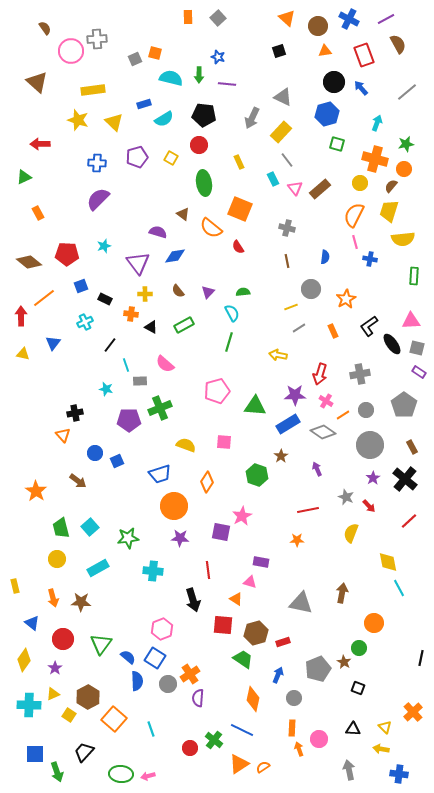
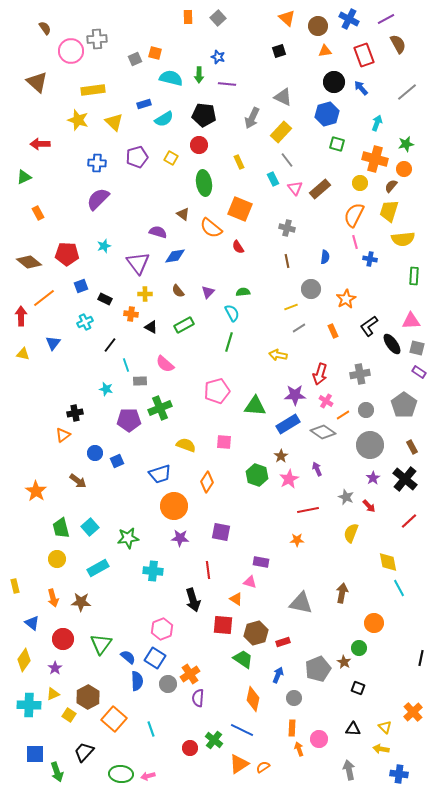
orange triangle at (63, 435): rotated 35 degrees clockwise
pink star at (242, 516): moved 47 px right, 37 px up
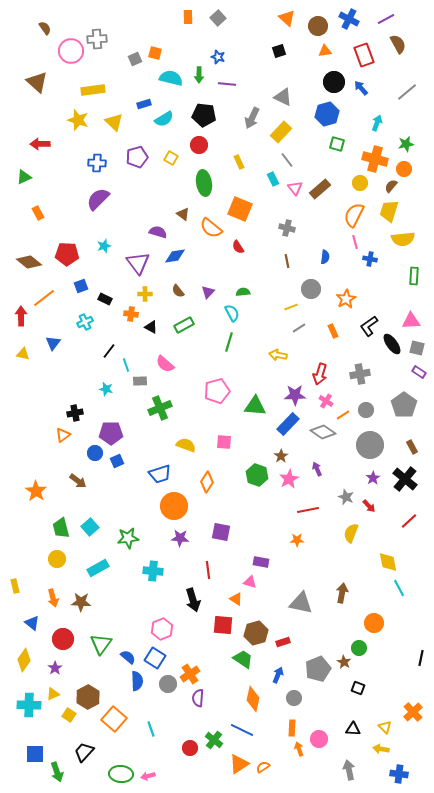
black line at (110, 345): moved 1 px left, 6 px down
purple pentagon at (129, 420): moved 18 px left, 13 px down
blue rectangle at (288, 424): rotated 15 degrees counterclockwise
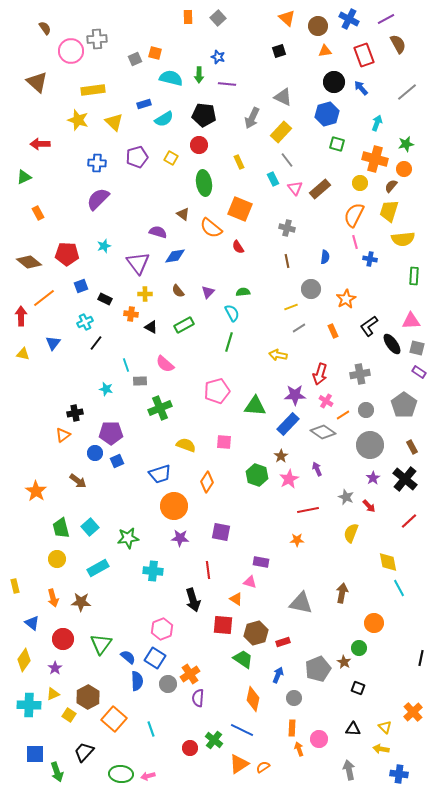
black line at (109, 351): moved 13 px left, 8 px up
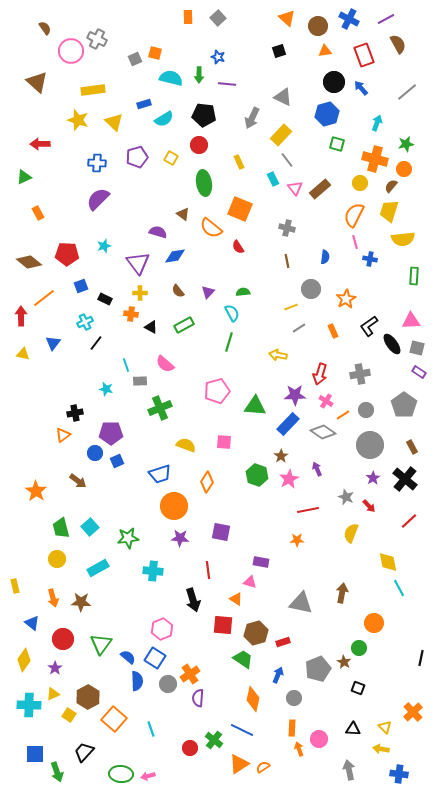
gray cross at (97, 39): rotated 30 degrees clockwise
yellow rectangle at (281, 132): moved 3 px down
yellow cross at (145, 294): moved 5 px left, 1 px up
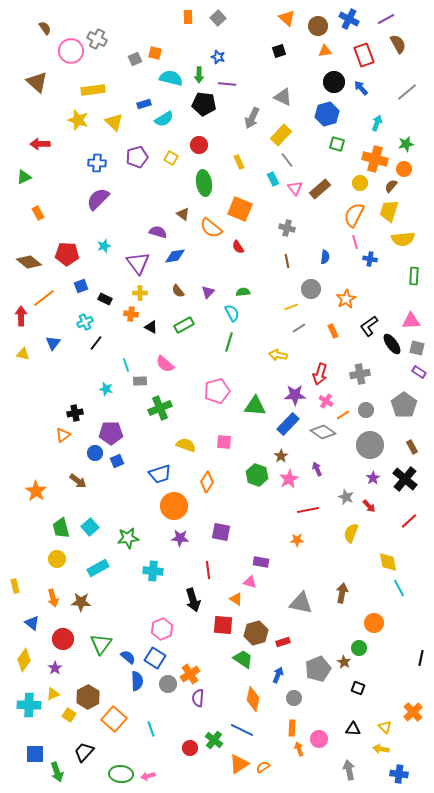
black pentagon at (204, 115): moved 11 px up
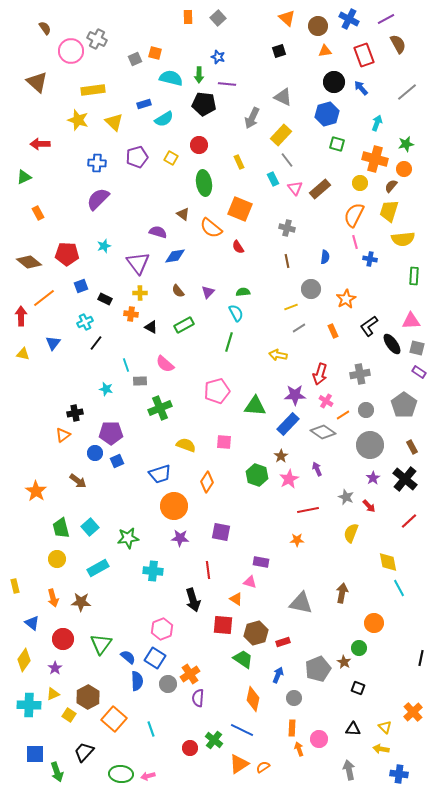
cyan semicircle at (232, 313): moved 4 px right
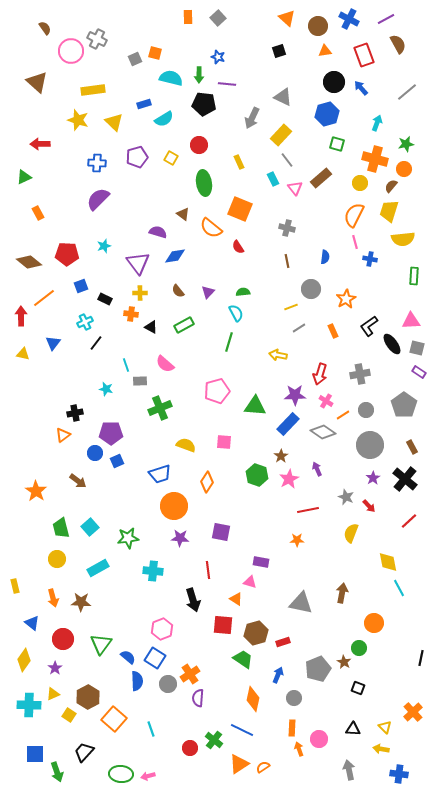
brown rectangle at (320, 189): moved 1 px right, 11 px up
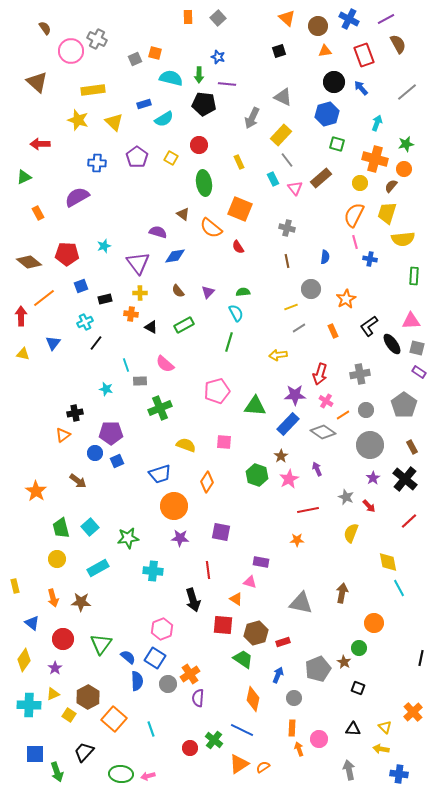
purple pentagon at (137, 157): rotated 20 degrees counterclockwise
purple semicircle at (98, 199): moved 21 px left, 2 px up; rotated 15 degrees clockwise
yellow trapezoid at (389, 211): moved 2 px left, 2 px down
black rectangle at (105, 299): rotated 40 degrees counterclockwise
yellow arrow at (278, 355): rotated 18 degrees counterclockwise
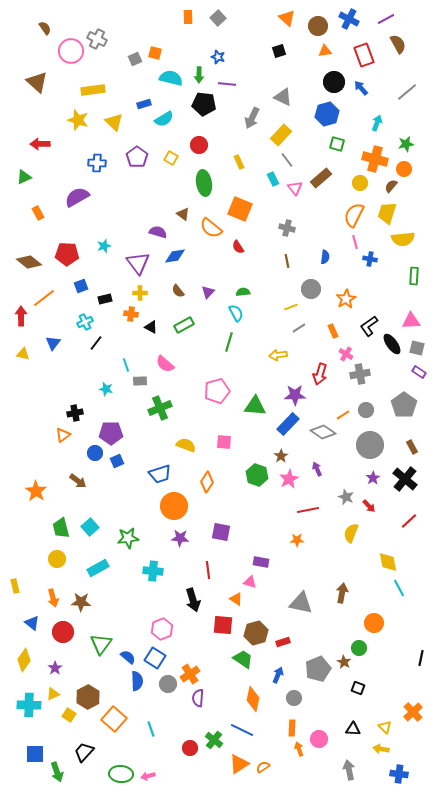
pink cross at (326, 401): moved 20 px right, 47 px up
red circle at (63, 639): moved 7 px up
